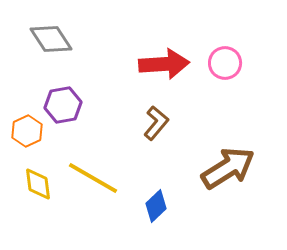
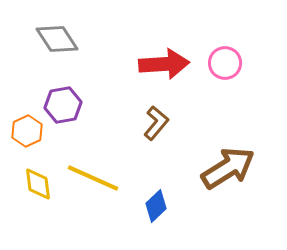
gray diamond: moved 6 px right
yellow line: rotated 6 degrees counterclockwise
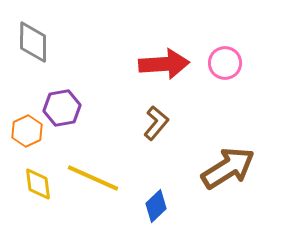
gray diamond: moved 24 px left, 3 px down; rotated 33 degrees clockwise
purple hexagon: moved 1 px left, 3 px down
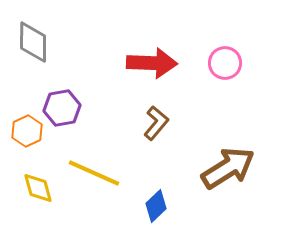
red arrow: moved 12 px left, 1 px up; rotated 6 degrees clockwise
yellow line: moved 1 px right, 5 px up
yellow diamond: moved 4 px down; rotated 8 degrees counterclockwise
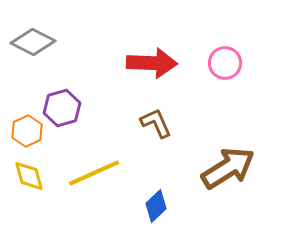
gray diamond: rotated 63 degrees counterclockwise
purple hexagon: rotated 6 degrees counterclockwise
brown L-shape: rotated 64 degrees counterclockwise
yellow line: rotated 48 degrees counterclockwise
yellow diamond: moved 9 px left, 12 px up
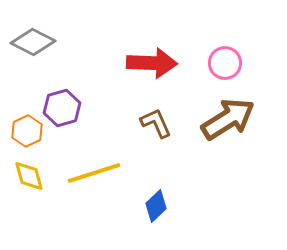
brown arrow: moved 49 px up
yellow line: rotated 6 degrees clockwise
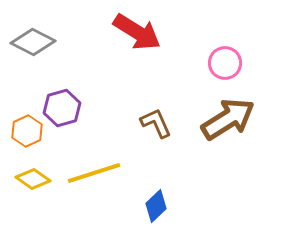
red arrow: moved 15 px left, 31 px up; rotated 30 degrees clockwise
yellow diamond: moved 4 px right, 3 px down; rotated 40 degrees counterclockwise
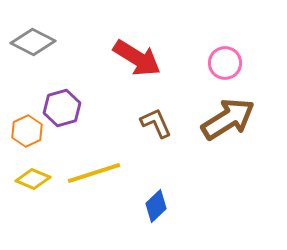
red arrow: moved 26 px down
yellow diamond: rotated 12 degrees counterclockwise
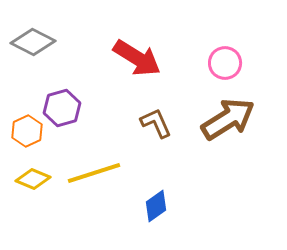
blue diamond: rotated 8 degrees clockwise
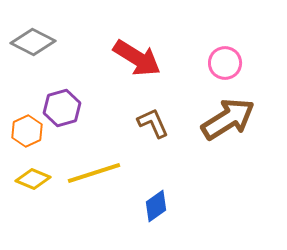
brown L-shape: moved 3 px left
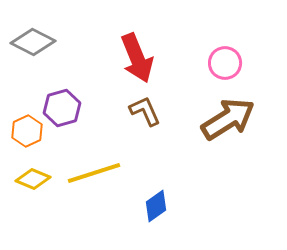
red arrow: rotated 36 degrees clockwise
brown L-shape: moved 8 px left, 12 px up
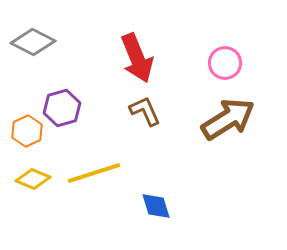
blue diamond: rotated 72 degrees counterclockwise
